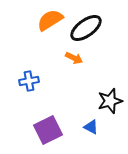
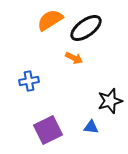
blue triangle: rotated 21 degrees counterclockwise
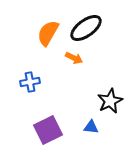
orange semicircle: moved 2 px left, 13 px down; rotated 28 degrees counterclockwise
blue cross: moved 1 px right, 1 px down
black star: rotated 10 degrees counterclockwise
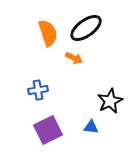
orange semicircle: rotated 132 degrees clockwise
blue cross: moved 8 px right, 8 px down
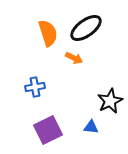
blue cross: moved 3 px left, 3 px up
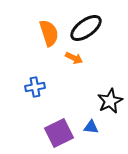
orange semicircle: moved 1 px right
purple square: moved 11 px right, 3 px down
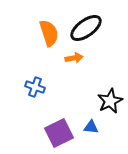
orange arrow: rotated 36 degrees counterclockwise
blue cross: rotated 30 degrees clockwise
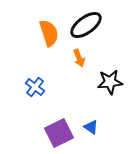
black ellipse: moved 3 px up
orange arrow: moved 5 px right; rotated 78 degrees clockwise
blue cross: rotated 18 degrees clockwise
black star: moved 19 px up; rotated 20 degrees clockwise
blue triangle: rotated 28 degrees clockwise
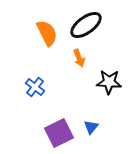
orange semicircle: moved 2 px left; rotated 8 degrees counterclockwise
black star: moved 1 px left; rotated 10 degrees clockwise
blue triangle: rotated 35 degrees clockwise
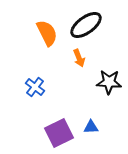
blue triangle: rotated 49 degrees clockwise
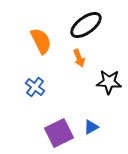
orange semicircle: moved 6 px left, 8 px down
blue triangle: rotated 28 degrees counterclockwise
